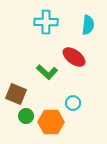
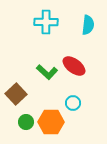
red ellipse: moved 9 px down
brown square: rotated 25 degrees clockwise
green circle: moved 6 px down
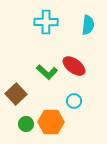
cyan circle: moved 1 px right, 2 px up
green circle: moved 2 px down
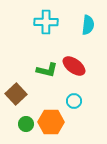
green L-shape: moved 2 px up; rotated 30 degrees counterclockwise
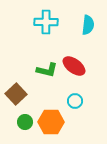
cyan circle: moved 1 px right
green circle: moved 1 px left, 2 px up
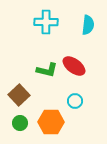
brown square: moved 3 px right, 1 px down
green circle: moved 5 px left, 1 px down
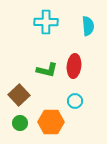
cyan semicircle: moved 1 px down; rotated 12 degrees counterclockwise
red ellipse: rotated 60 degrees clockwise
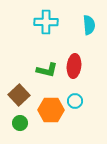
cyan semicircle: moved 1 px right, 1 px up
orange hexagon: moved 12 px up
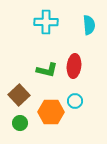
orange hexagon: moved 2 px down
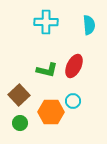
red ellipse: rotated 20 degrees clockwise
cyan circle: moved 2 px left
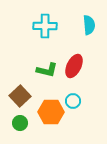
cyan cross: moved 1 px left, 4 px down
brown square: moved 1 px right, 1 px down
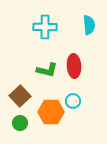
cyan cross: moved 1 px down
red ellipse: rotated 30 degrees counterclockwise
